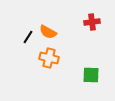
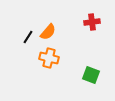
orange semicircle: rotated 78 degrees counterclockwise
green square: rotated 18 degrees clockwise
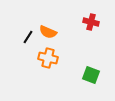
red cross: moved 1 px left; rotated 21 degrees clockwise
orange semicircle: rotated 72 degrees clockwise
orange cross: moved 1 px left
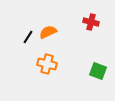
orange semicircle: rotated 132 degrees clockwise
orange cross: moved 1 px left, 6 px down
green square: moved 7 px right, 4 px up
